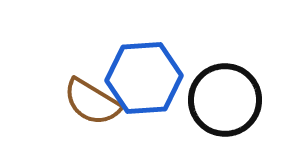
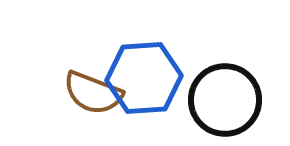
brown semicircle: moved 1 px right, 9 px up; rotated 10 degrees counterclockwise
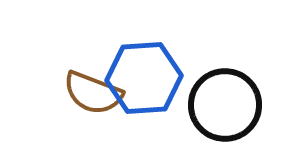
black circle: moved 5 px down
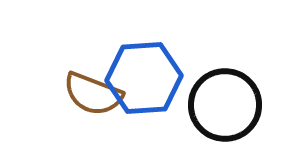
brown semicircle: moved 1 px down
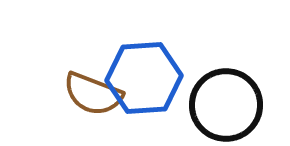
black circle: moved 1 px right
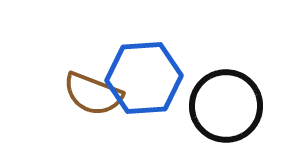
black circle: moved 1 px down
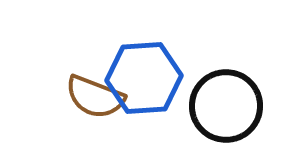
brown semicircle: moved 2 px right, 3 px down
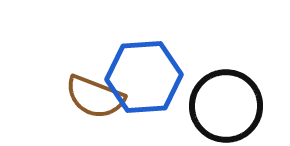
blue hexagon: moved 1 px up
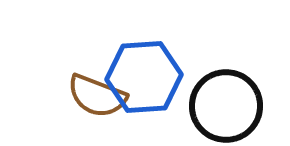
brown semicircle: moved 2 px right, 1 px up
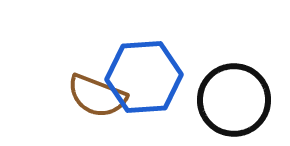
black circle: moved 8 px right, 6 px up
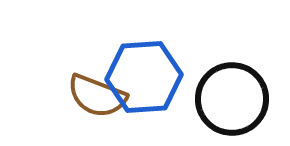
black circle: moved 2 px left, 1 px up
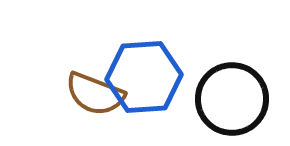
brown semicircle: moved 2 px left, 2 px up
